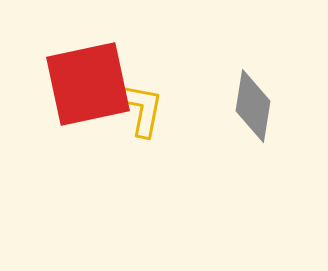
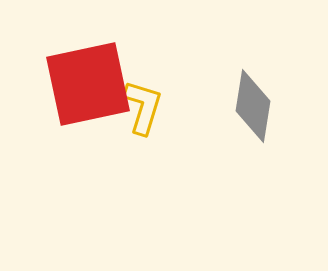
yellow L-shape: moved 3 px up; rotated 6 degrees clockwise
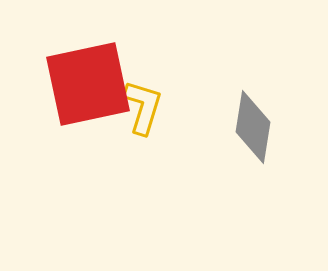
gray diamond: moved 21 px down
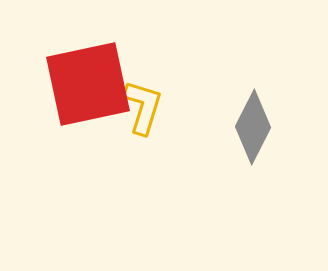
gray diamond: rotated 18 degrees clockwise
